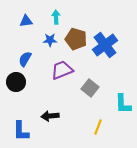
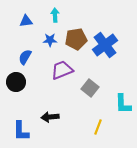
cyan arrow: moved 1 px left, 2 px up
brown pentagon: rotated 25 degrees counterclockwise
blue semicircle: moved 2 px up
black arrow: moved 1 px down
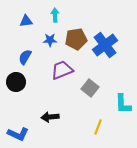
blue L-shape: moved 3 px left, 3 px down; rotated 65 degrees counterclockwise
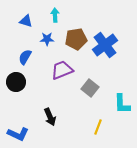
blue triangle: rotated 24 degrees clockwise
blue star: moved 3 px left, 1 px up
cyan L-shape: moved 1 px left
black arrow: rotated 108 degrees counterclockwise
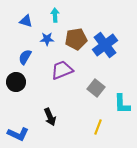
gray square: moved 6 px right
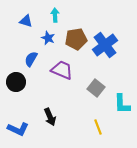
blue star: moved 1 px right, 1 px up; rotated 24 degrees clockwise
blue semicircle: moved 6 px right, 2 px down
purple trapezoid: rotated 45 degrees clockwise
yellow line: rotated 42 degrees counterclockwise
blue L-shape: moved 5 px up
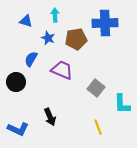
blue cross: moved 22 px up; rotated 35 degrees clockwise
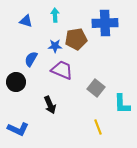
blue star: moved 7 px right, 8 px down; rotated 24 degrees counterclockwise
black arrow: moved 12 px up
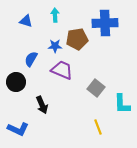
brown pentagon: moved 1 px right
black arrow: moved 8 px left
